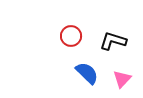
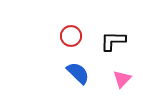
black L-shape: rotated 16 degrees counterclockwise
blue semicircle: moved 9 px left
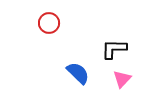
red circle: moved 22 px left, 13 px up
black L-shape: moved 1 px right, 8 px down
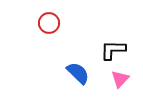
black L-shape: moved 1 px left, 1 px down
pink triangle: moved 2 px left
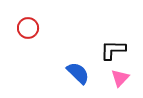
red circle: moved 21 px left, 5 px down
pink triangle: moved 1 px up
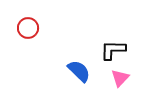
blue semicircle: moved 1 px right, 2 px up
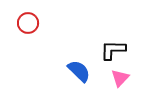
red circle: moved 5 px up
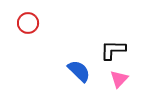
pink triangle: moved 1 px left, 1 px down
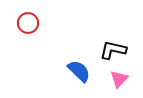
black L-shape: rotated 12 degrees clockwise
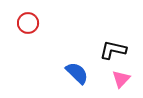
blue semicircle: moved 2 px left, 2 px down
pink triangle: moved 2 px right
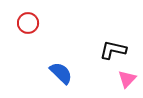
blue semicircle: moved 16 px left
pink triangle: moved 6 px right
